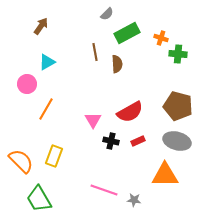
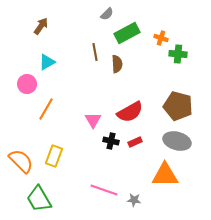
red rectangle: moved 3 px left, 1 px down
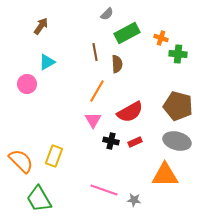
orange line: moved 51 px right, 18 px up
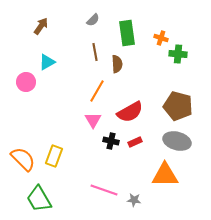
gray semicircle: moved 14 px left, 6 px down
green rectangle: rotated 70 degrees counterclockwise
pink circle: moved 1 px left, 2 px up
orange semicircle: moved 2 px right, 2 px up
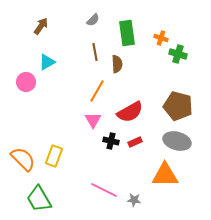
green cross: rotated 12 degrees clockwise
pink line: rotated 8 degrees clockwise
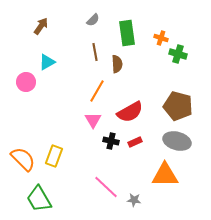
pink line: moved 2 px right, 3 px up; rotated 16 degrees clockwise
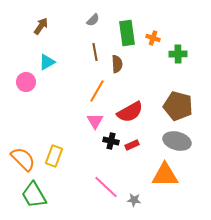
orange cross: moved 8 px left
green cross: rotated 18 degrees counterclockwise
pink triangle: moved 2 px right, 1 px down
red rectangle: moved 3 px left, 3 px down
green trapezoid: moved 5 px left, 4 px up
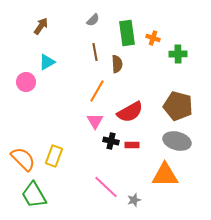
red rectangle: rotated 24 degrees clockwise
gray star: rotated 24 degrees counterclockwise
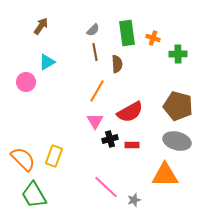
gray semicircle: moved 10 px down
black cross: moved 1 px left, 2 px up; rotated 28 degrees counterclockwise
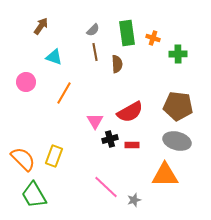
cyan triangle: moved 7 px right, 5 px up; rotated 48 degrees clockwise
orange line: moved 33 px left, 2 px down
brown pentagon: rotated 8 degrees counterclockwise
